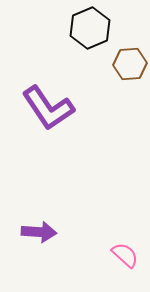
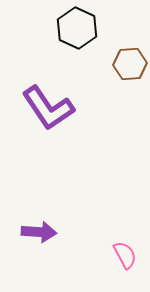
black hexagon: moved 13 px left; rotated 12 degrees counterclockwise
pink semicircle: rotated 20 degrees clockwise
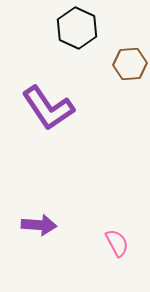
purple arrow: moved 7 px up
pink semicircle: moved 8 px left, 12 px up
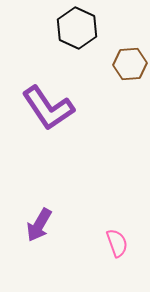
purple arrow: rotated 116 degrees clockwise
pink semicircle: rotated 8 degrees clockwise
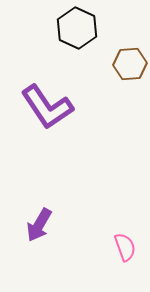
purple L-shape: moved 1 px left, 1 px up
pink semicircle: moved 8 px right, 4 px down
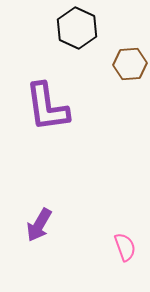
purple L-shape: rotated 26 degrees clockwise
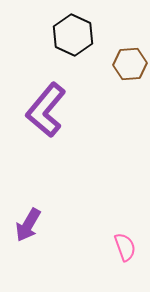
black hexagon: moved 4 px left, 7 px down
purple L-shape: moved 1 px left, 3 px down; rotated 48 degrees clockwise
purple arrow: moved 11 px left
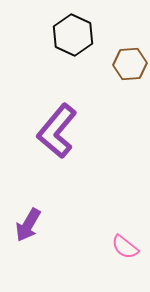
purple L-shape: moved 11 px right, 21 px down
pink semicircle: rotated 148 degrees clockwise
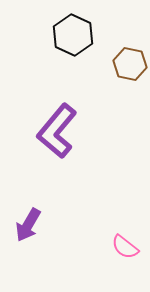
brown hexagon: rotated 16 degrees clockwise
